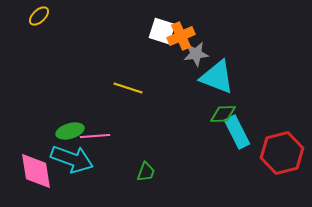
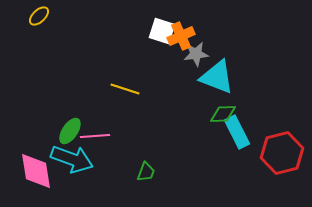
yellow line: moved 3 px left, 1 px down
green ellipse: rotated 40 degrees counterclockwise
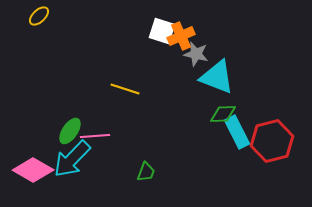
gray star: rotated 20 degrees clockwise
red hexagon: moved 10 px left, 12 px up
cyan arrow: rotated 114 degrees clockwise
pink diamond: moved 3 px left, 1 px up; rotated 51 degrees counterclockwise
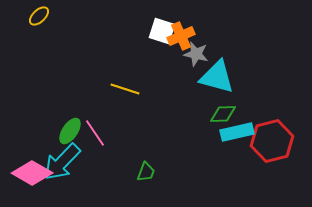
cyan triangle: rotated 6 degrees counterclockwise
cyan rectangle: rotated 76 degrees counterclockwise
pink line: moved 3 px up; rotated 60 degrees clockwise
cyan arrow: moved 10 px left, 3 px down
pink diamond: moved 1 px left, 3 px down
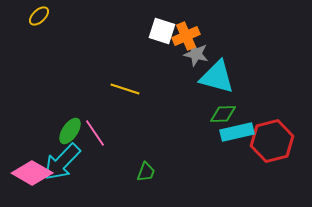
orange cross: moved 5 px right
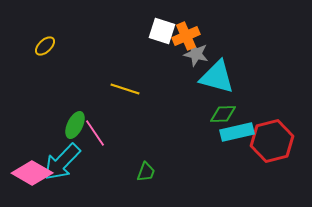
yellow ellipse: moved 6 px right, 30 px down
green ellipse: moved 5 px right, 6 px up; rotated 8 degrees counterclockwise
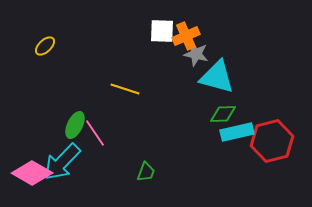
white square: rotated 16 degrees counterclockwise
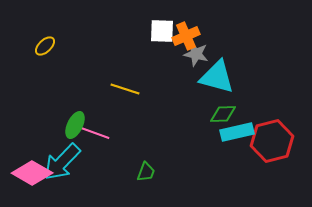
pink line: rotated 36 degrees counterclockwise
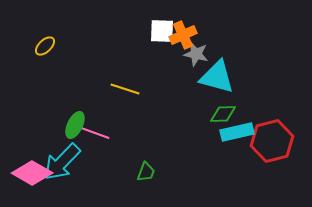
orange cross: moved 3 px left, 1 px up
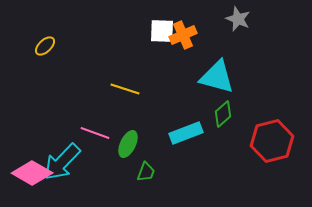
gray star: moved 42 px right, 35 px up; rotated 10 degrees clockwise
green diamond: rotated 40 degrees counterclockwise
green ellipse: moved 53 px right, 19 px down
cyan rectangle: moved 51 px left, 1 px down; rotated 8 degrees counterclockwise
